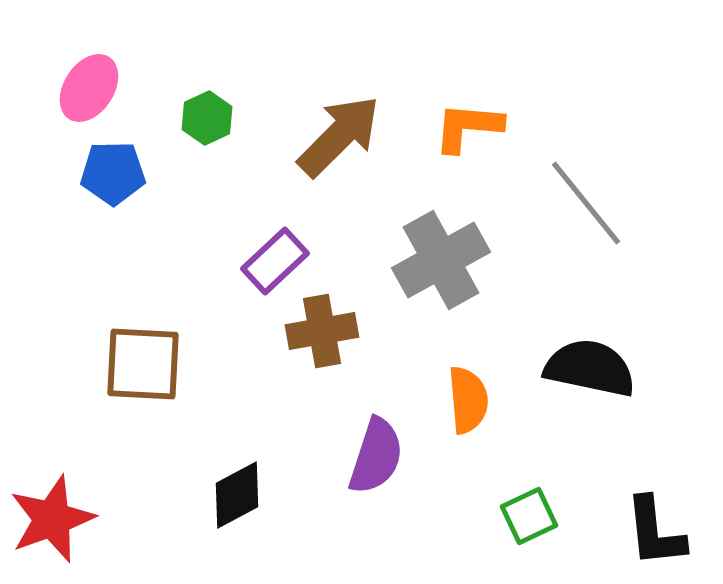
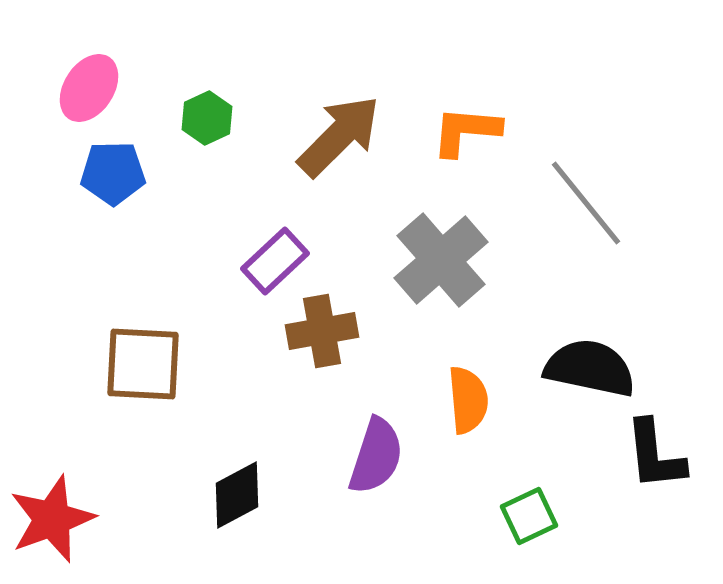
orange L-shape: moved 2 px left, 4 px down
gray cross: rotated 12 degrees counterclockwise
black L-shape: moved 77 px up
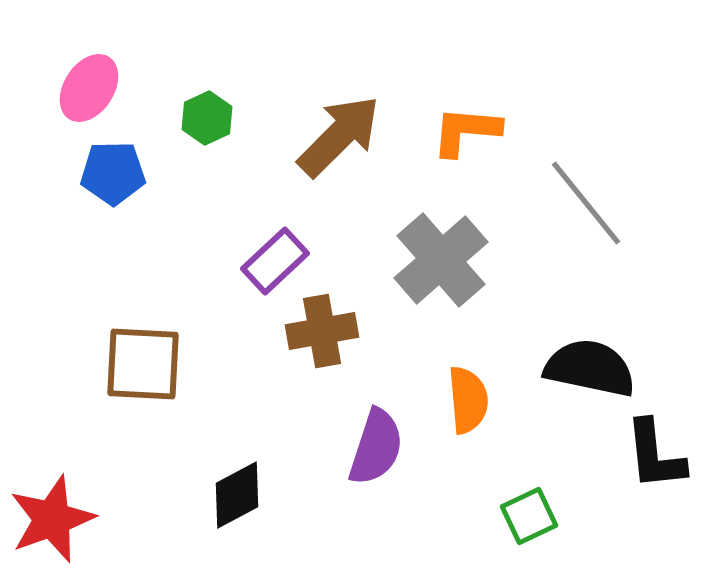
purple semicircle: moved 9 px up
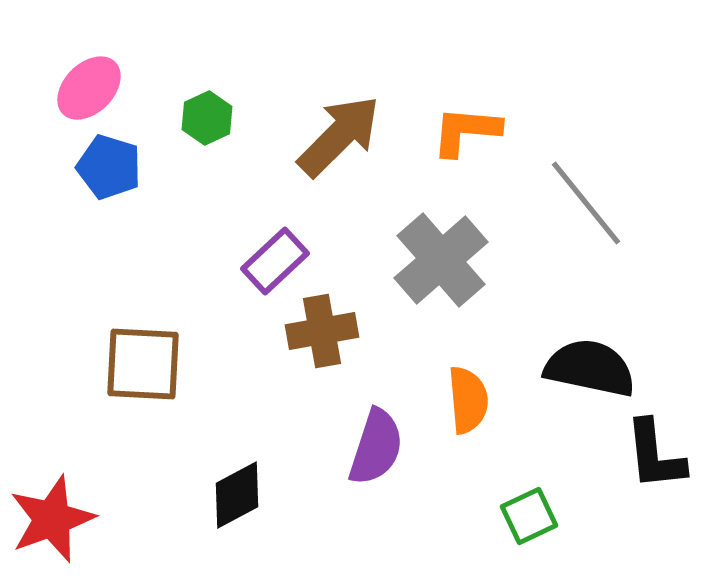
pink ellipse: rotated 12 degrees clockwise
blue pentagon: moved 4 px left, 6 px up; rotated 18 degrees clockwise
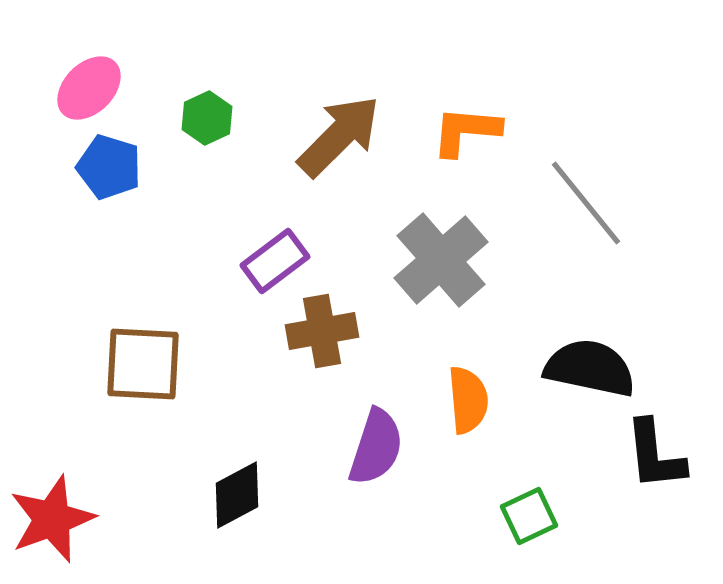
purple rectangle: rotated 6 degrees clockwise
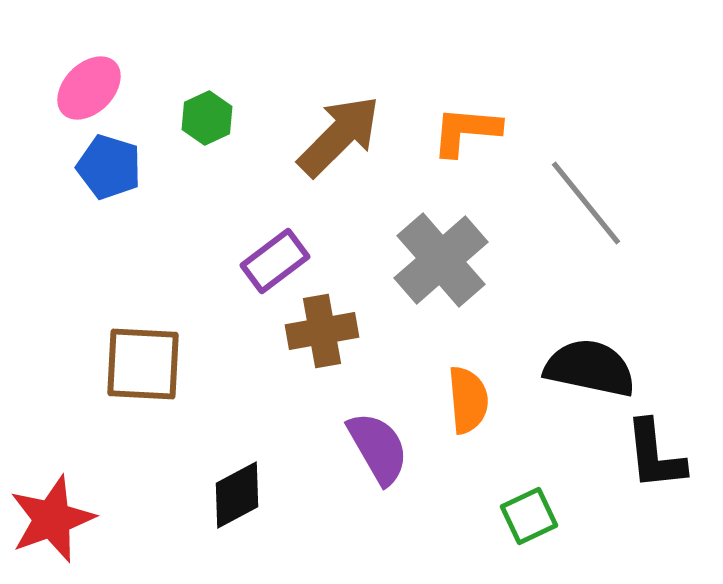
purple semicircle: moved 2 px right, 1 px down; rotated 48 degrees counterclockwise
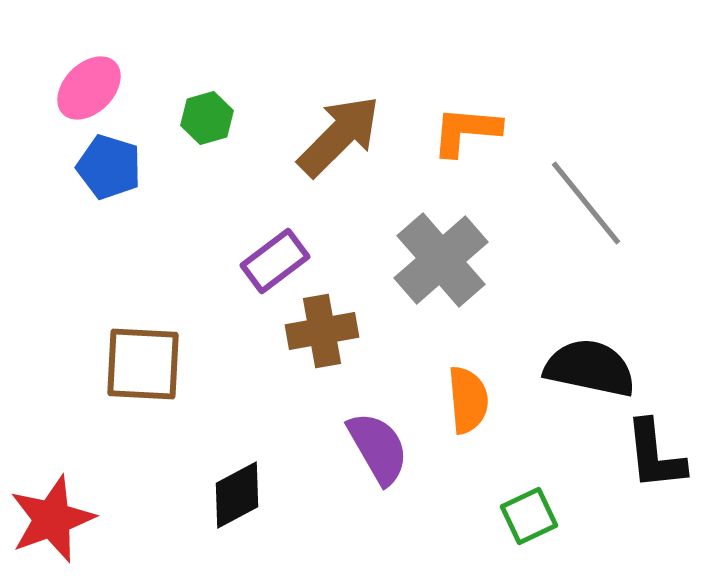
green hexagon: rotated 9 degrees clockwise
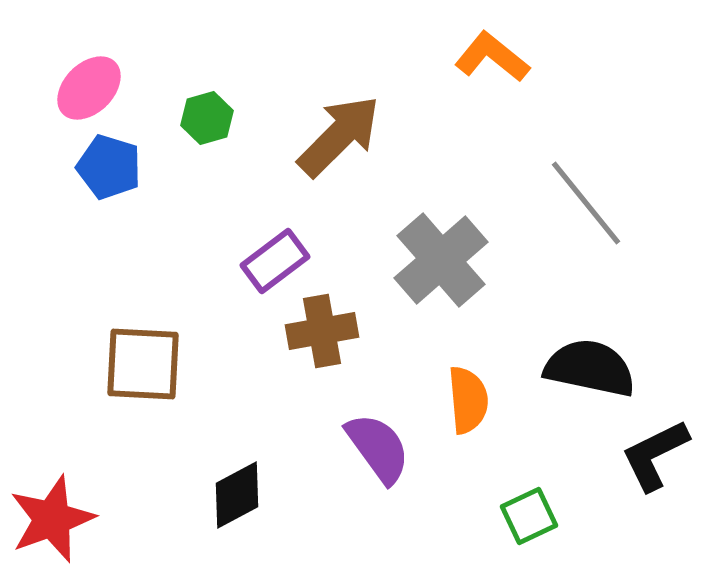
orange L-shape: moved 26 px right, 74 px up; rotated 34 degrees clockwise
purple semicircle: rotated 6 degrees counterclockwise
black L-shape: rotated 70 degrees clockwise
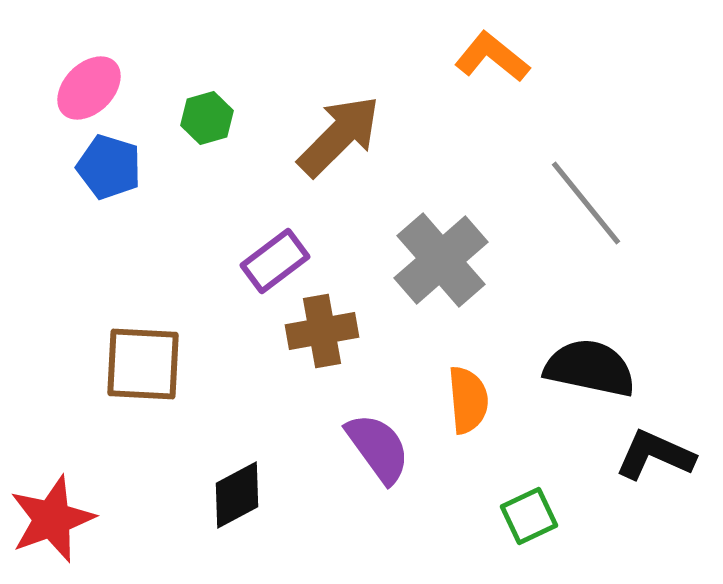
black L-shape: rotated 50 degrees clockwise
